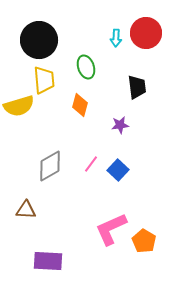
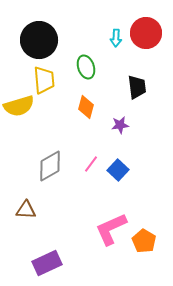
orange diamond: moved 6 px right, 2 px down
purple rectangle: moved 1 px left, 2 px down; rotated 28 degrees counterclockwise
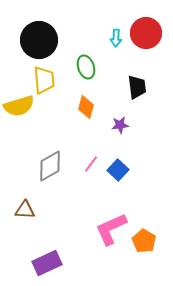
brown triangle: moved 1 px left
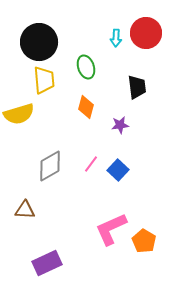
black circle: moved 2 px down
yellow semicircle: moved 8 px down
